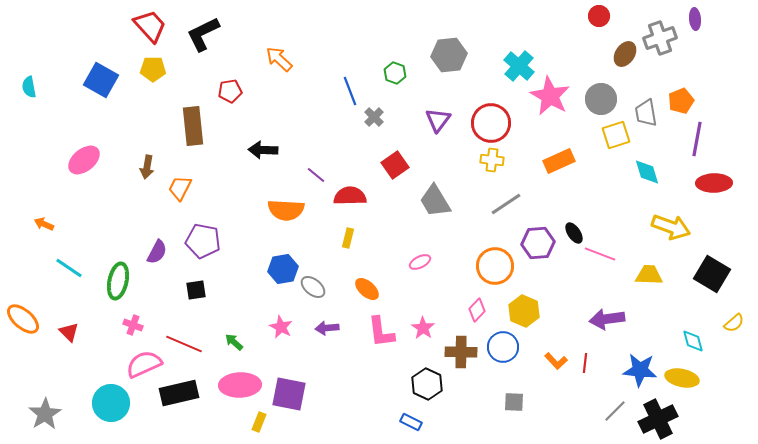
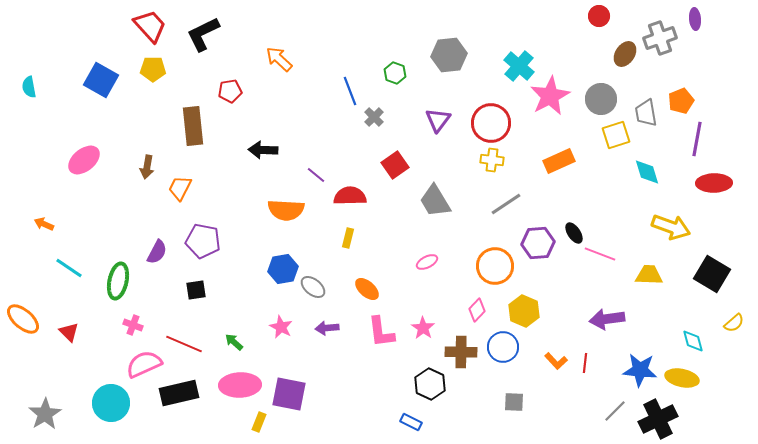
pink star at (550, 96): rotated 15 degrees clockwise
pink ellipse at (420, 262): moved 7 px right
black hexagon at (427, 384): moved 3 px right
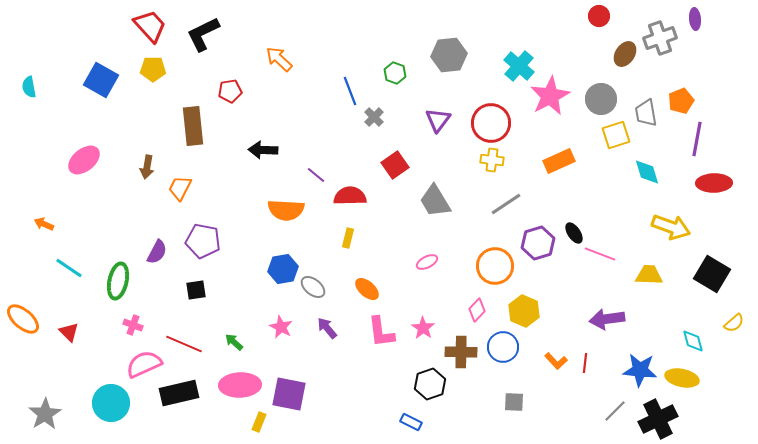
purple hexagon at (538, 243): rotated 12 degrees counterclockwise
purple arrow at (327, 328): rotated 55 degrees clockwise
black hexagon at (430, 384): rotated 16 degrees clockwise
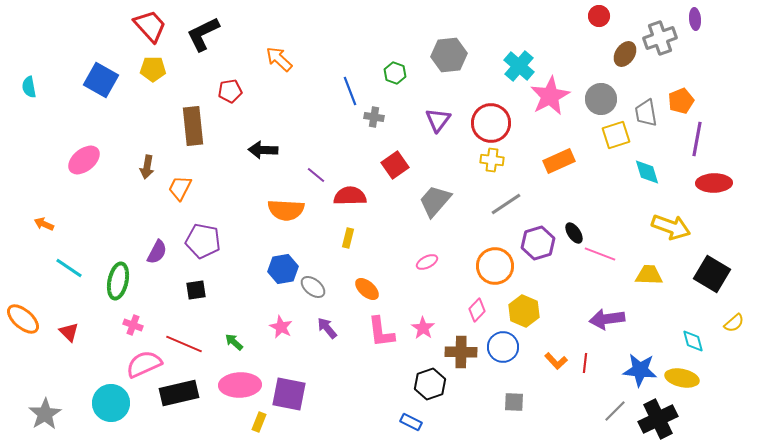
gray cross at (374, 117): rotated 36 degrees counterclockwise
gray trapezoid at (435, 201): rotated 72 degrees clockwise
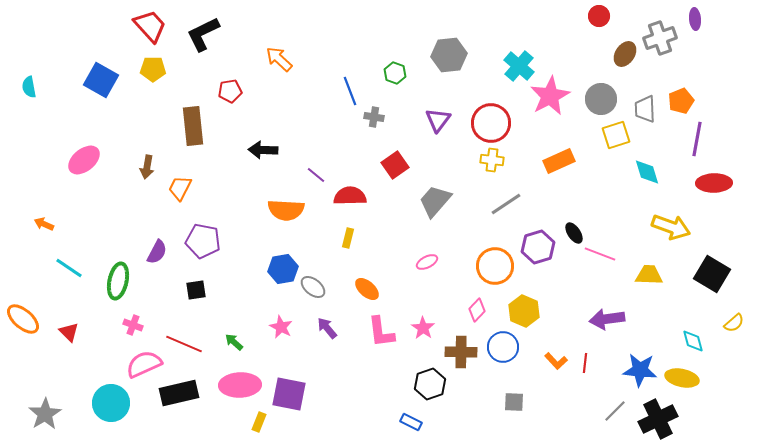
gray trapezoid at (646, 113): moved 1 px left, 4 px up; rotated 8 degrees clockwise
purple hexagon at (538, 243): moved 4 px down
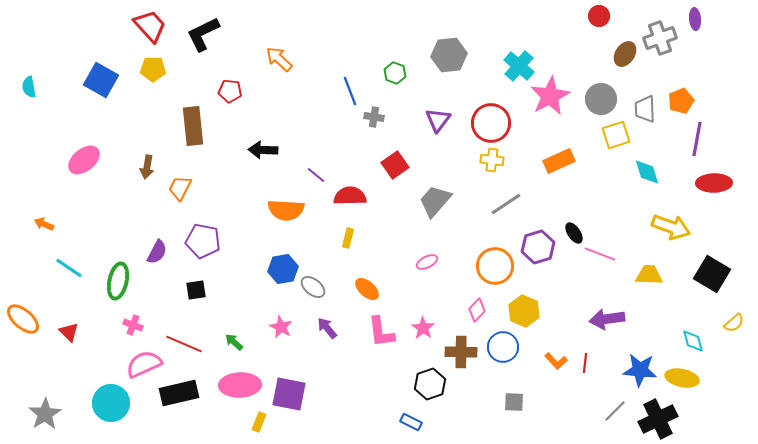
red pentagon at (230, 91): rotated 15 degrees clockwise
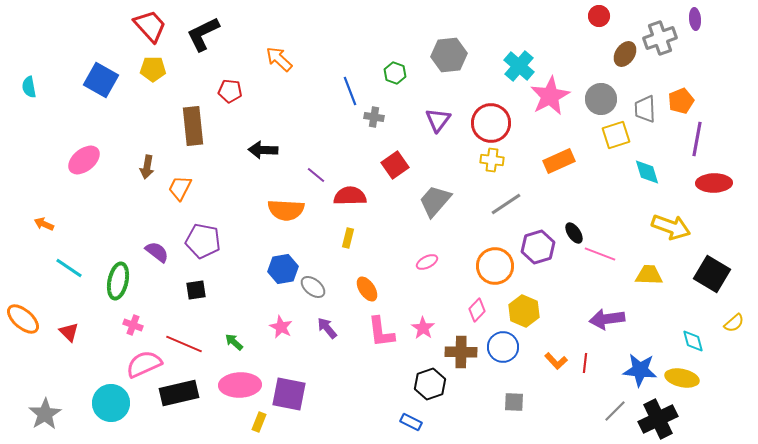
purple semicircle at (157, 252): rotated 80 degrees counterclockwise
orange ellipse at (367, 289): rotated 15 degrees clockwise
